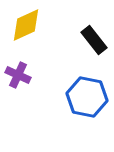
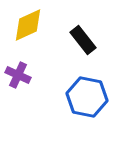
yellow diamond: moved 2 px right
black rectangle: moved 11 px left
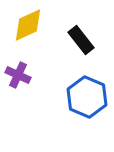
black rectangle: moved 2 px left
blue hexagon: rotated 12 degrees clockwise
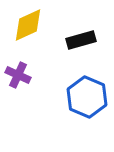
black rectangle: rotated 68 degrees counterclockwise
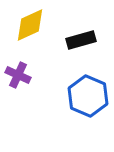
yellow diamond: moved 2 px right
blue hexagon: moved 1 px right, 1 px up
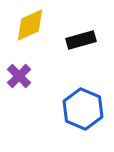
purple cross: moved 1 px right, 1 px down; rotated 20 degrees clockwise
blue hexagon: moved 5 px left, 13 px down
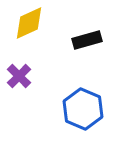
yellow diamond: moved 1 px left, 2 px up
black rectangle: moved 6 px right
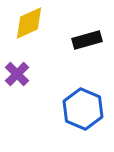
purple cross: moved 2 px left, 2 px up
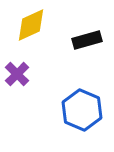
yellow diamond: moved 2 px right, 2 px down
blue hexagon: moved 1 px left, 1 px down
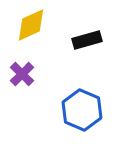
purple cross: moved 5 px right
